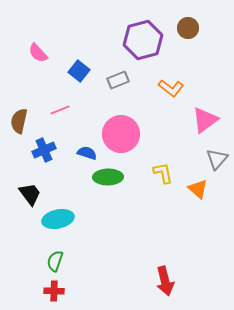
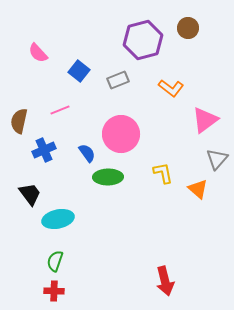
blue semicircle: rotated 36 degrees clockwise
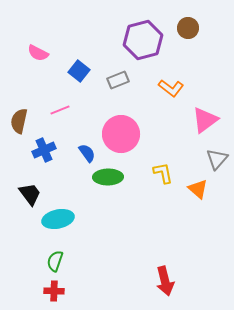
pink semicircle: rotated 20 degrees counterclockwise
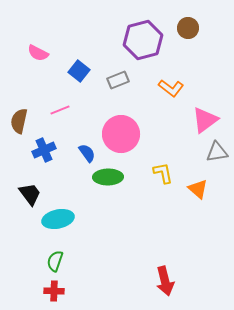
gray triangle: moved 7 px up; rotated 40 degrees clockwise
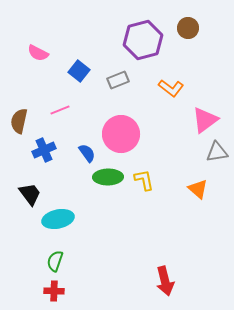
yellow L-shape: moved 19 px left, 7 px down
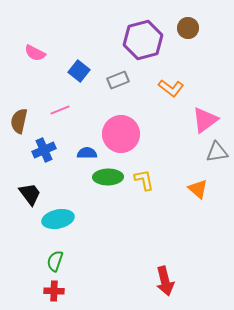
pink semicircle: moved 3 px left
blue semicircle: rotated 54 degrees counterclockwise
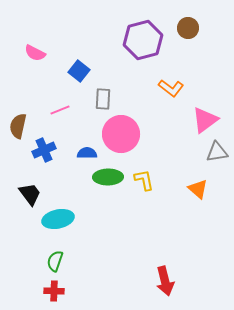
gray rectangle: moved 15 px left, 19 px down; rotated 65 degrees counterclockwise
brown semicircle: moved 1 px left, 5 px down
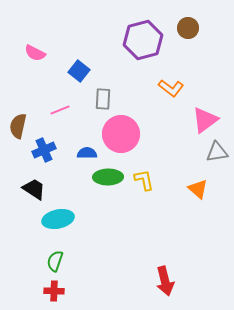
black trapezoid: moved 4 px right, 5 px up; rotated 20 degrees counterclockwise
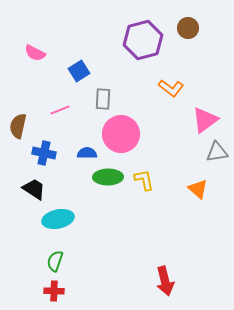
blue square: rotated 20 degrees clockwise
blue cross: moved 3 px down; rotated 35 degrees clockwise
